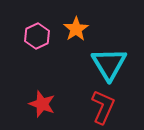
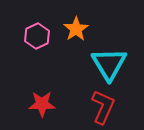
red star: rotated 20 degrees counterclockwise
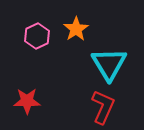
red star: moved 15 px left, 3 px up
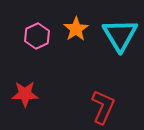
cyan triangle: moved 11 px right, 29 px up
red star: moved 2 px left, 7 px up
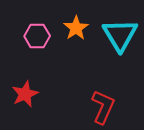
orange star: moved 1 px up
pink hexagon: rotated 25 degrees clockwise
red star: rotated 24 degrees counterclockwise
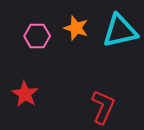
orange star: rotated 20 degrees counterclockwise
cyan triangle: moved 4 px up; rotated 48 degrees clockwise
red star: rotated 16 degrees counterclockwise
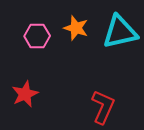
cyan triangle: moved 1 px down
red star: rotated 16 degrees clockwise
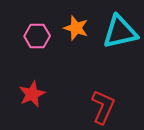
red star: moved 7 px right
